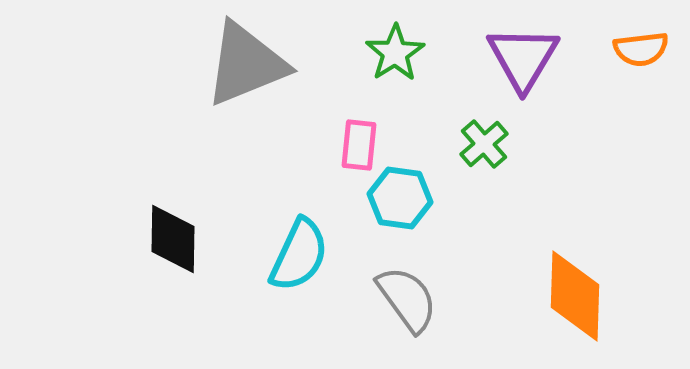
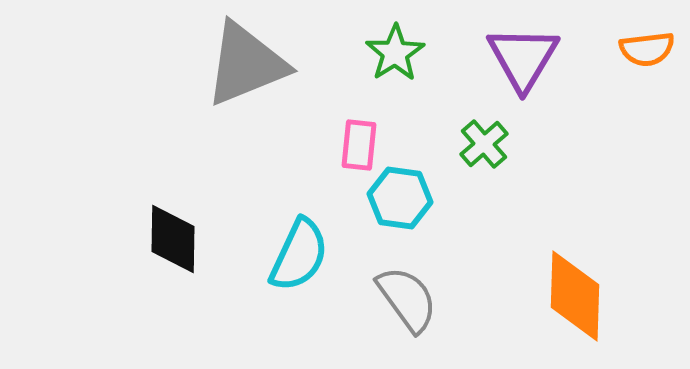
orange semicircle: moved 6 px right
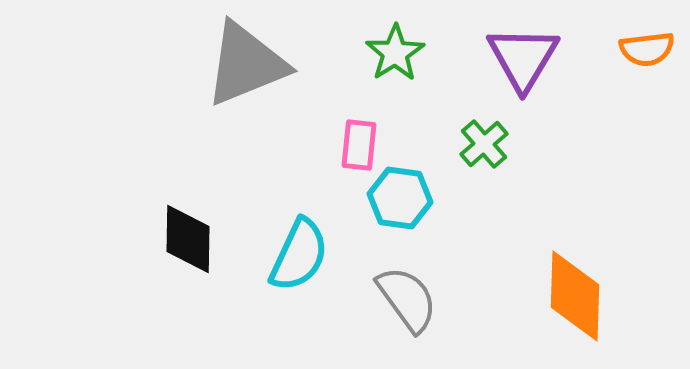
black diamond: moved 15 px right
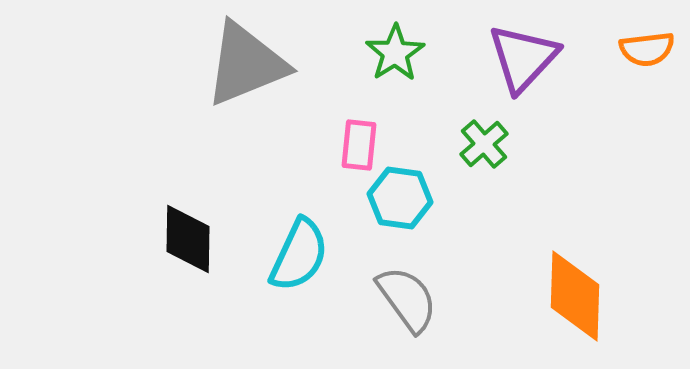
purple triangle: rotated 12 degrees clockwise
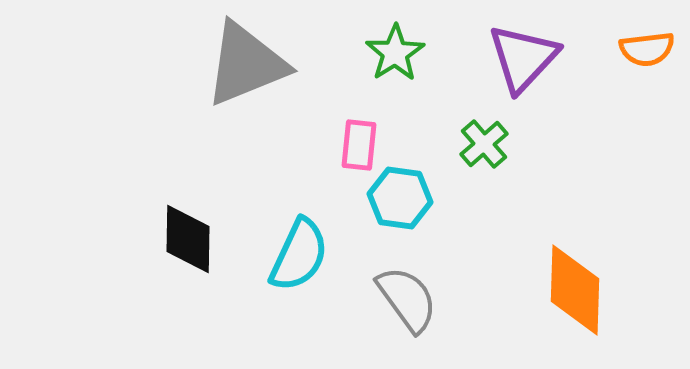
orange diamond: moved 6 px up
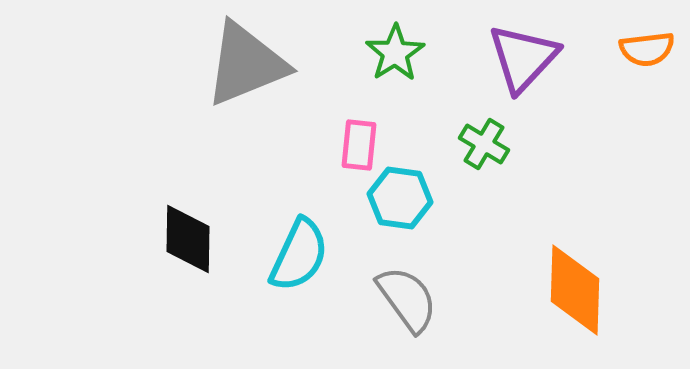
green cross: rotated 18 degrees counterclockwise
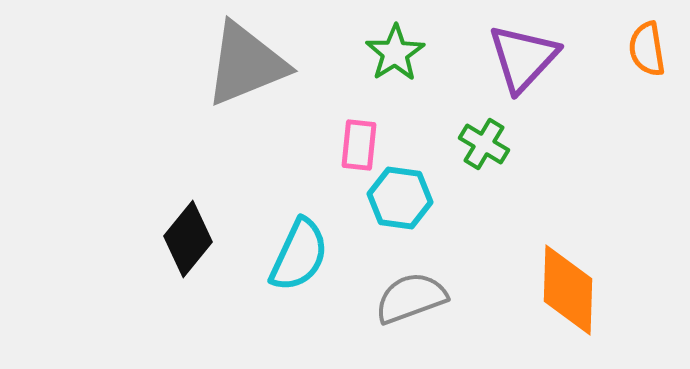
orange semicircle: rotated 88 degrees clockwise
black diamond: rotated 38 degrees clockwise
orange diamond: moved 7 px left
gray semicircle: moved 4 px right, 1 px up; rotated 74 degrees counterclockwise
